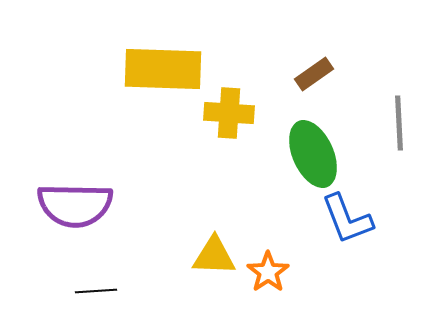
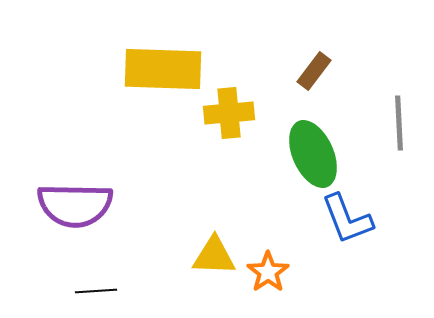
brown rectangle: moved 3 px up; rotated 18 degrees counterclockwise
yellow cross: rotated 9 degrees counterclockwise
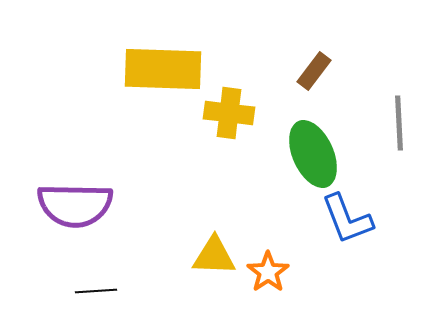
yellow cross: rotated 12 degrees clockwise
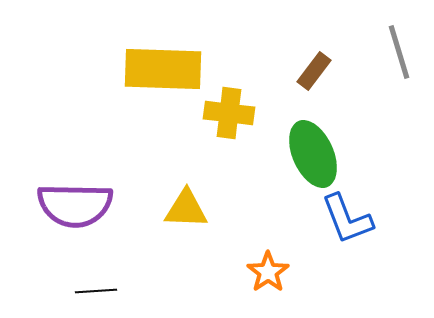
gray line: moved 71 px up; rotated 14 degrees counterclockwise
yellow triangle: moved 28 px left, 47 px up
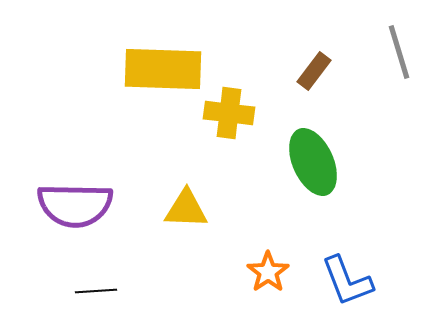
green ellipse: moved 8 px down
blue L-shape: moved 62 px down
